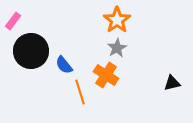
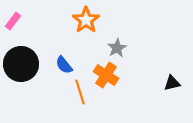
orange star: moved 31 px left
black circle: moved 10 px left, 13 px down
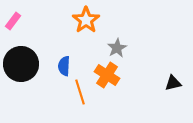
blue semicircle: moved 1 px down; rotated 42 degrees clockwise
orange cross: moved 1 px right
black triangle: moved 1 px right
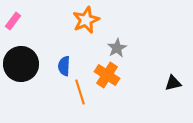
orange star: rotated 12 degrees clockwise
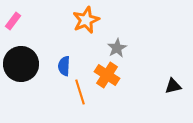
black triangle: moved 3 px down
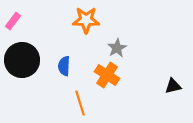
orange star: rotated 24 degrees clockwise
black circle: moved 1 px right, 4 px up
orange line: moved 11 px down
